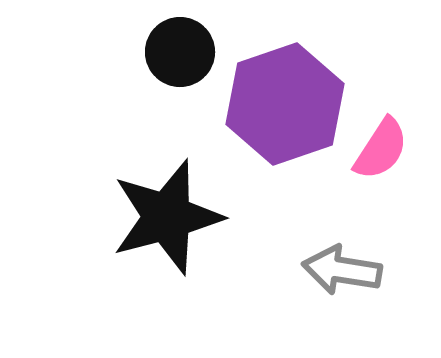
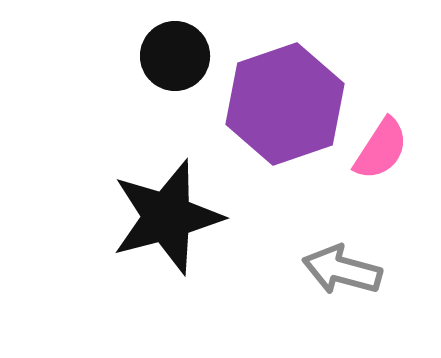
black circle: moved 5 px left, 4 px down
gray arrow: rotated 6 degrees clockwise
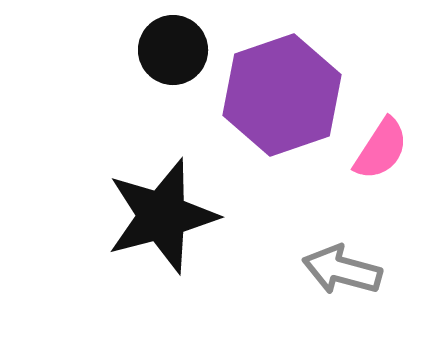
black circle: moved 2 px left, 6 px up
purple hexagon: moved 3 px left, 9 px up
black star: moved 5 px left, 1 px up
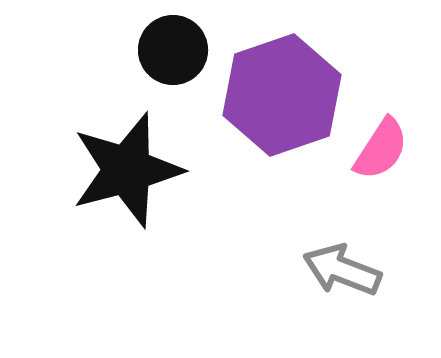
black star: moved 35 px left, 46 px up
gray arrow: rotated 6 degrees clockwise
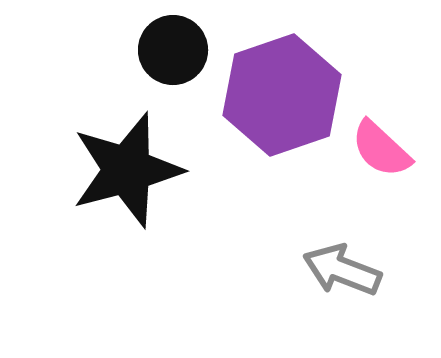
pink semicircle: rotated 100 degrees clockwise
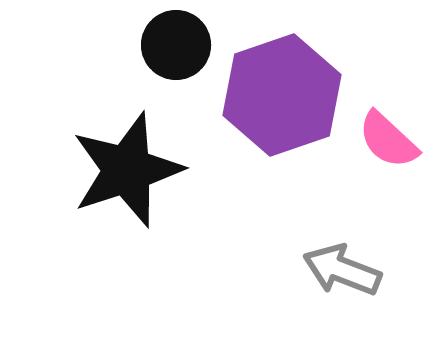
black circle: moved 3 px right, 5 px up
pink semicircle: moved 7 px right, 9 px up
black star: rotated 3 degrees counterclockwise
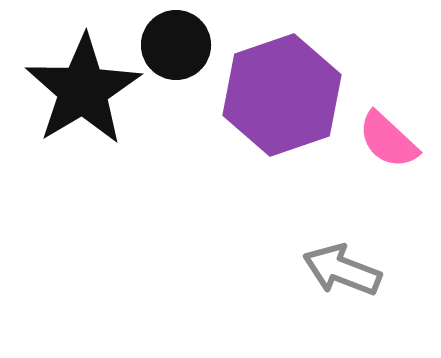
black star: moved 44 px left, 80 px up; rotated 13 degrees counterclockwise
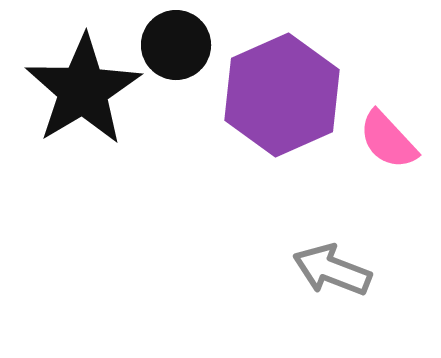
purple hexagon: rotated 5 degrees counterclockwise
pink semicircle: rotated 4 degrees clockwise
gray arrow: moved 10 px left
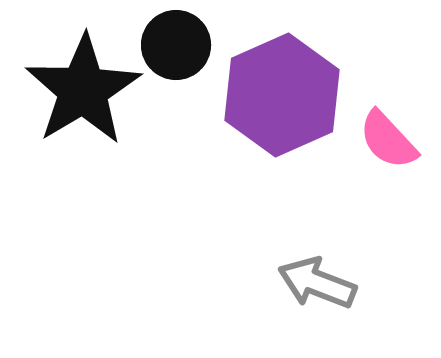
gray arrow: moved 15 px left, 13 px down
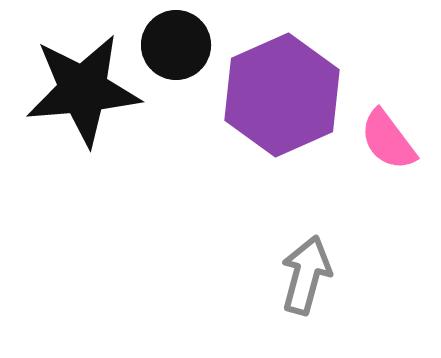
black star: rotated 26 degrees clockwise
pink semicircle: rotated 6 degrees clockwise
gray arrow: moved 11 px left, 8 px up; rotated 84 degrees clockwise
